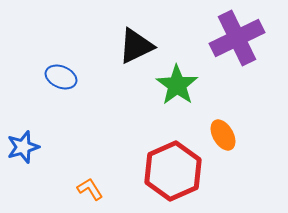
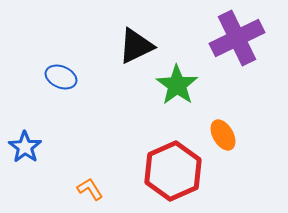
blue star: moved 2 px right; rotated 20 degrees counterclockwise
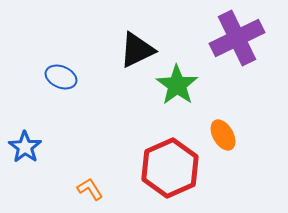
black triangle: moved 1 px right, 4 px down
red hexagon: moved 3 px left, 3 px up
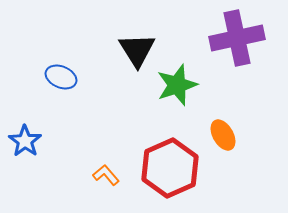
purple cross: rotated 14 degrees clockwise
black triangle: rotated 36 degrees counterclockwise
green star: rotated 18 degrees clockwise
blue star: moved 6 px up
orange L-shape: moved 16 px right, 14 px up; rotated 8 degrees counterclockwise
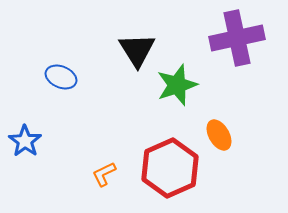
orange ellipse: moved 4 px left
orange L-shape: moved 2 px left, 1 px up; rotated 76 degrees counterclockwise
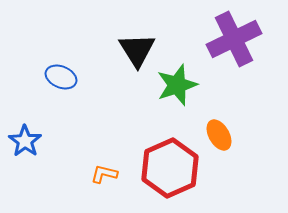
purple cross: moved 3 px left, 1 px down; rotated 14 degrees counterclockwise
orange L-shape: rotated 40 degrees clockwise
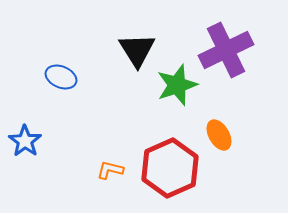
purple cross: moved 8 px left, 11 px down
orange L-shape: moved 6 px right, 4 px up
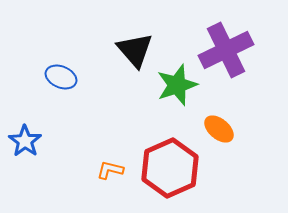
black triangle: moved 2 px left; rotated 9 degrees counterclockwise
orange ellipse: moved 6 px up; rotated 20 degrees counterclockwise
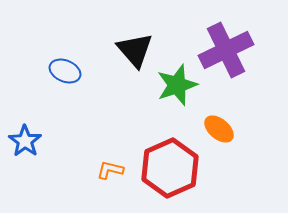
blue ellipse: moved 4 px right, 6 px up
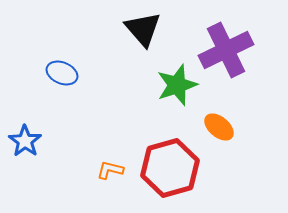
black triangle: moved 8 px right, 21 px up
blue ellipse: moved 3 px left, 2 px down
orange ellipse: moved 2 px up
red hexagon: rotated 8 degrees clockwise
